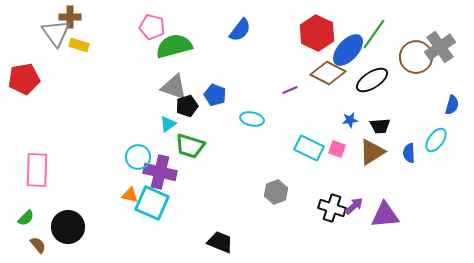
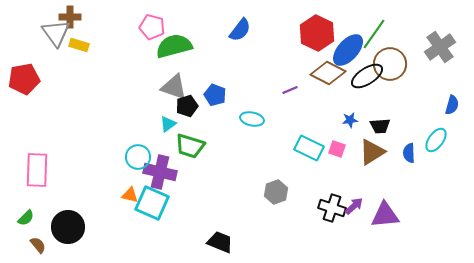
brown circle at (416, 57): moved 26 px left, 7 px down
black ellipse at (372, 80): moved 5 px left, 4 px up
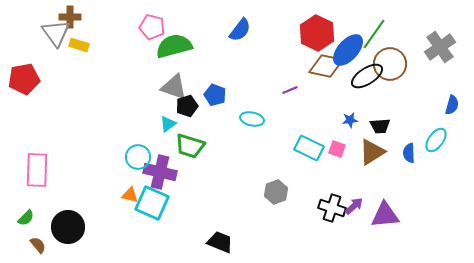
brown diamond at (328, 73): moved 2 px left, 7 px up; rotated 16 degrees counterclockwise
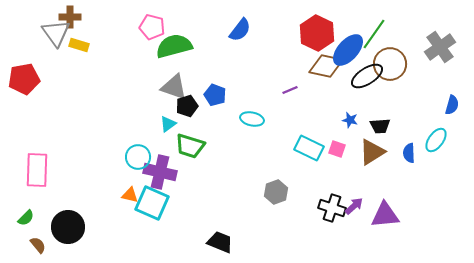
blue star at (350, 120): rotated 21 degrees clockwise
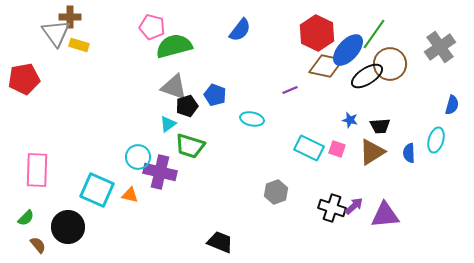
cyan ellipse at (436, 140): rotated 20 degrees counterclockwise
cyan square at (152, 203): moved 55 px left, 13 px up
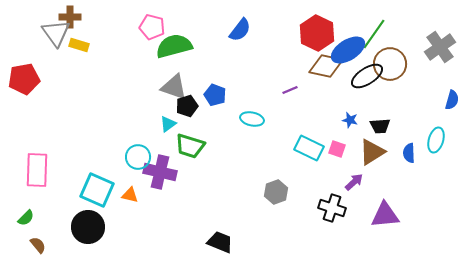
blue ellipse at (348, 50): rotated 16 degrees clockwise
blue semicircle at (452, 105): moved 5 px up
purple arrow at (354, 206): moved 24 px up
black circle at (68, 227): moved 20 px right
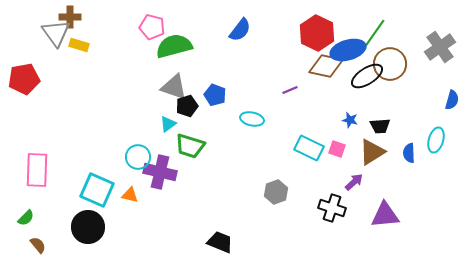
blue ellipse at (348, 50): rotated 16 degrees clockwise
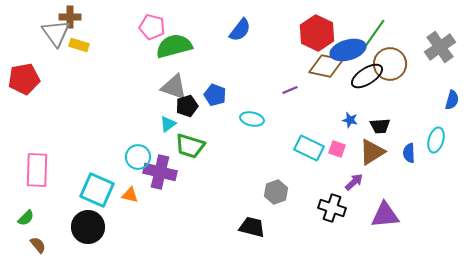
black trapezoid at (220, 242): moved 32 px right, 15 px up; rotated 8 degrees counterclockwise
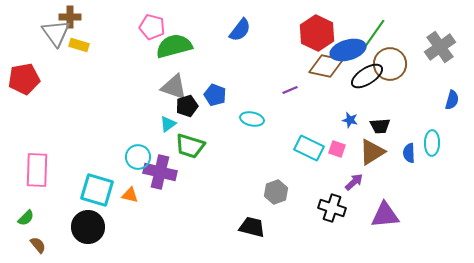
cyan ellipse at (436, 140): moved 4 px left, 3 px down; rotated 15 degrees counterclockwise
cyan square at (97, 190): rotated 8 degrees counterclockwise
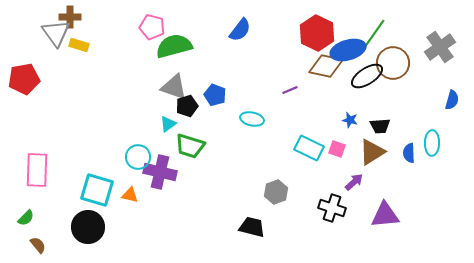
brown circle at (390, 64): moved 3 px right, 1 px up
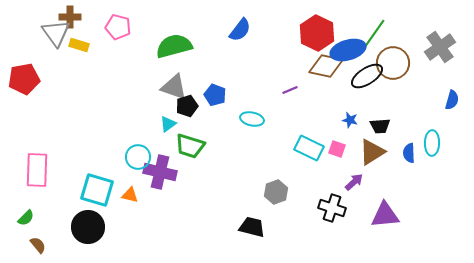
pink pentagon at (152, 27): moved 34 px left
